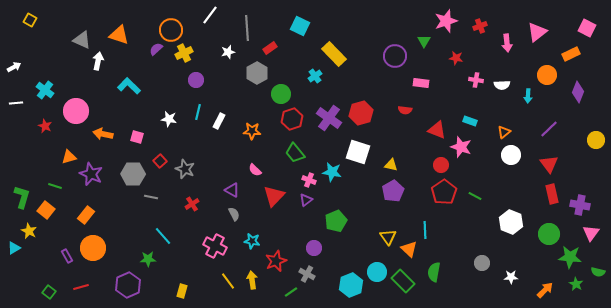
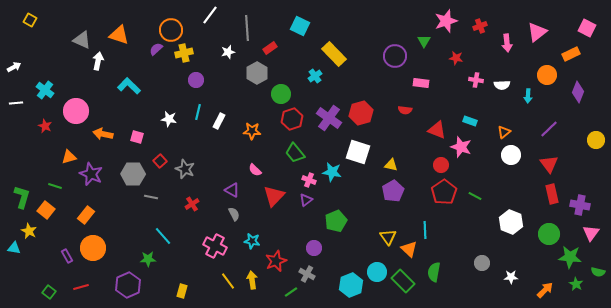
yellow cross at (184, 53): rotated 12 degrees clockwise
cyan triangle at (14, 248): rotated 40 degrees clockwise
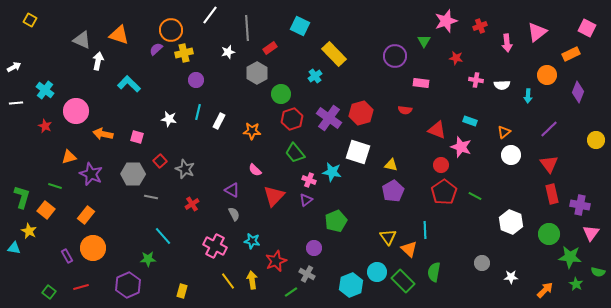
cyan L-shape at (129, 86): moved 2 px up
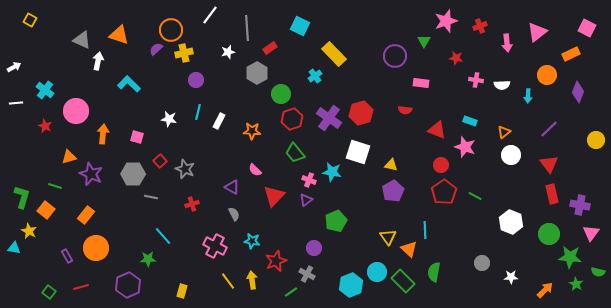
orange arrow at (103, 134): rotated 84 degrees clockwise
pink star at (461, 147): moved 4 px right
purple triangle at (232, 190): moved 3 px up
red cross at (192, 204): rotated 16 degrees clockwise
orange circle at (93, 248): moved 3 px right
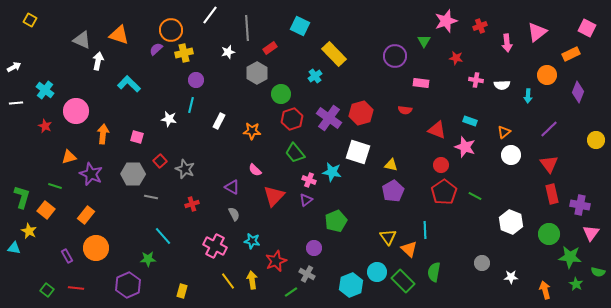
cyan line at (198, 112): moved 7 px left, 7 px up
red line at (81, 287): moved 5 px left, 1 px down; rotated 21 degrees clockwise
orange arrow at (545, 290): rotated 60 degrees counterclockwise
green square at (49, 292): moved 2 px left, 2 px up
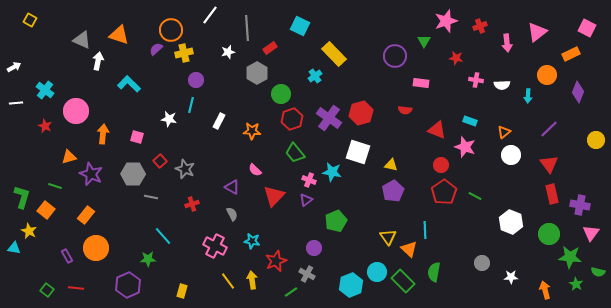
gray semicircle at (234, 214): moved 2 px left
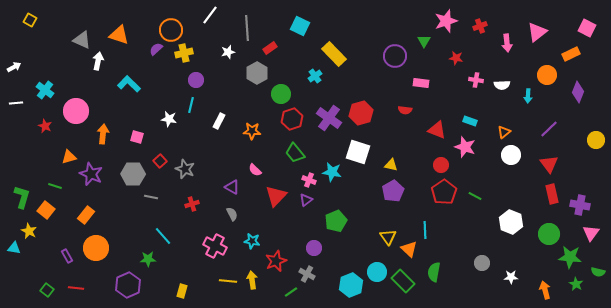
red triangle at (274, 196): moved 2 px right
yellow line at (228, 281): rotated 48 degrees counterclockwise
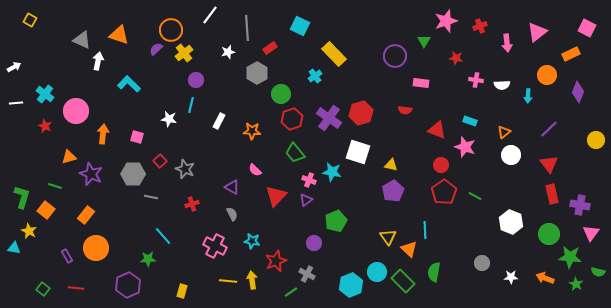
yellow cross at (184, 53): rotated 24 degrees counterclockwise
cyan cross at (45, 90): moved 4 px down
purple circle at (314, 248): moved 5 px up
green square at (47, 290): moved 4 px left, 1 px up
orange arrow at (545, 290): moved 12 px up; rotated 54 degrees counterclockwise
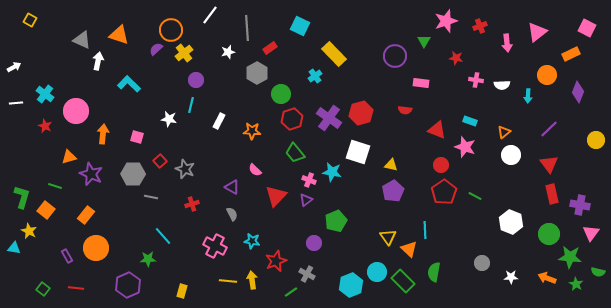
orange arrow at (545, 278): moved 2 px right
